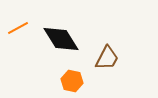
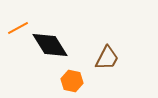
black diamond: moved 11 px left, 6 px down
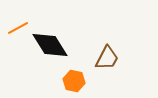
orange hexagon: moved 2 px right
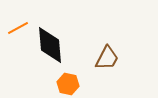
black diamond: rotated 27 degrees clockwise
orange hexagon: moved 6 px left, 3 px down
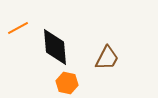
black diamond: moved 5 px right, 2 px down
orange hexagon: moved 1 px left, 1 px up
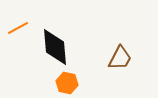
brown trapezoid: moved 13 px right
